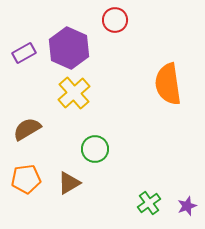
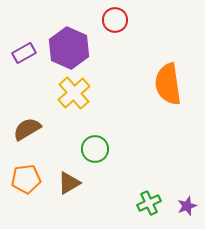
green cross: rotated 10 degrees clockwise
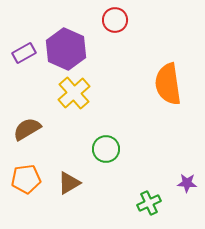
purple hexagon: moved 3 px left, 1 px down
green circle: moved 11 px right
purple star: moved 23 px up; rotated 24 degrees clockwise
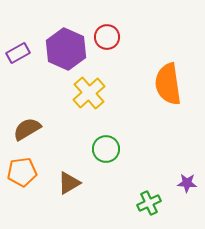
red circle: moved 8 px left, 17 px down
purple rectangle: moved 6 px left
yellow cross: moved 15 px right
orange pentagon: moved 4 px left, 7 px up
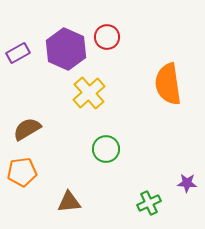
brown triangle: moved 19 px down; rotated 25 degrees clockwise
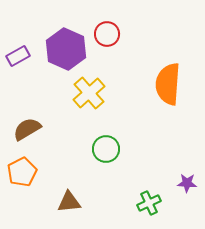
red circle: moved 3 px up
purple rectangle: moved 3 px down
orange semicircle: rotated 12 degrees clockwise
orange pentagon: rotated 20 degrees counterclockwise
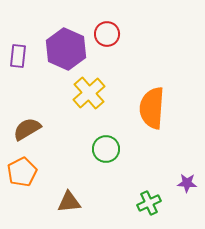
purple rectangle: rotated 55 degrees counterclockwise
orange semicircle: moved 16 px left, 24 px down
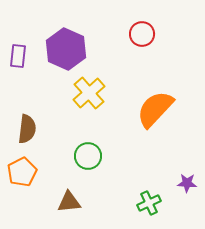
red circle: moved 35 px right
orange semicircle: moved 3 px right, 1 px down; rotated 39 degrees clockwise
brown semicircle: rotated 128 degrees clockwise
green circle: moved 18 px left, 7 px down
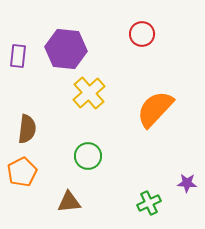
purple hexagon: rotated 18 degrees counterclockwise
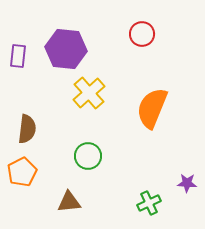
orange semicircle: moved 3 px left, 1 px up; rotated 21 degrees counterclockwise
